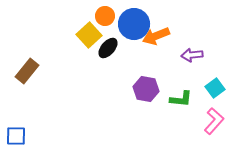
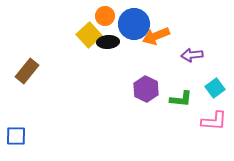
black ellipse: moved 6 px up; rotated 45 degrees clockwise
purple hexagon: rotated 15 degrees clockwise
pink L-shape: rotated 52 degrees clockwise
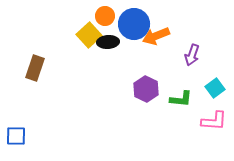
purple arrow: rotated 65 degrees counterclockwise
brown rectangle: moved 8 px right, 3 px up; rotated 20 degrees counterclockwise
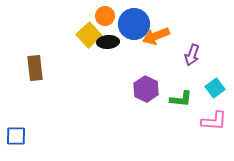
brown rectangle: rotated 25 degrees counterclockwise
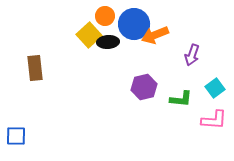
orange arrow: moved 1 px left, 1 px up
purple hexagon: moved 2 px left, 2 px up; rotated 20 degrees clockwise
pink L-shape: moved 1 px up
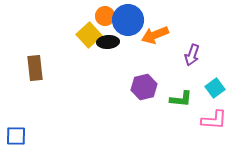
blue circle: moved 6 px left, 4 px up
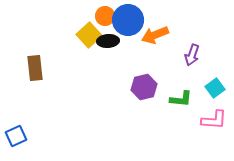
black ellipse: moved 1 px up
blue square: rotated 25 degrees counterclockwise
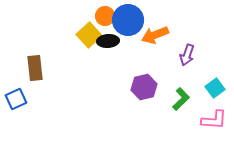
purple arrow: moved 5 px left
green L-shape: rotated 50 degrees counterclockwise
blue square: moved 37 px up
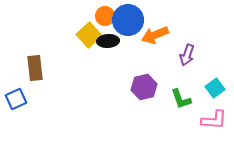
green L-shape: rotated 115 degrees clockwise
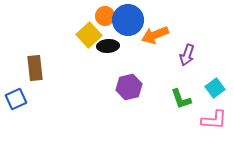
black ellipse: moved 5 px down
purple hexagon: moved 15 px left
